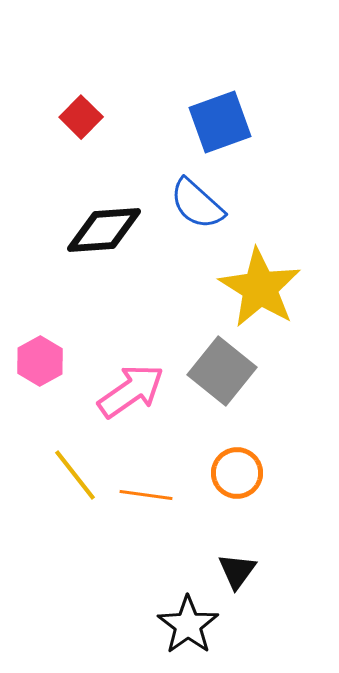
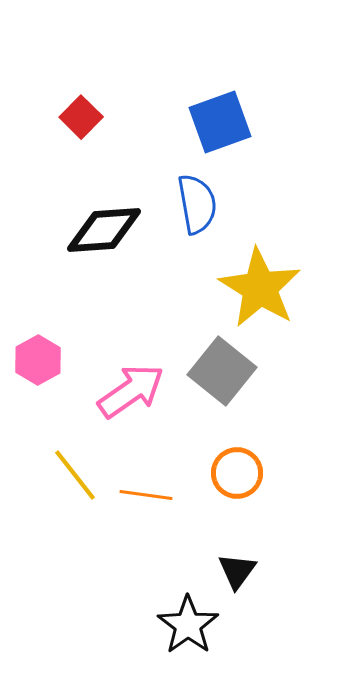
blue semicircle: rotated 142 degrees counterclockwise
pink hexagon: moved 2 px left, 1 px up
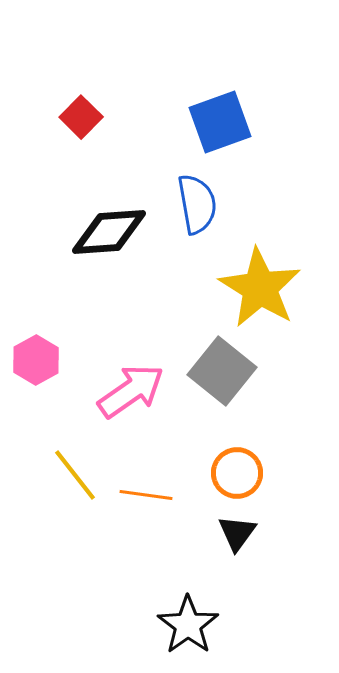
black diamond: moved 5 px right, 2 px down
pink hexagon: moved 2 px left
black triangle: moved 38 px up
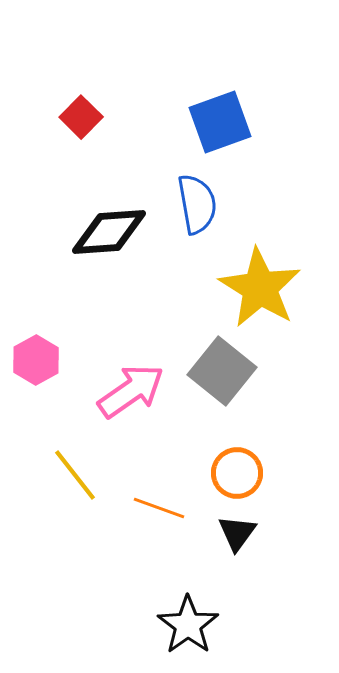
orange line: moved 13 px right, 13 px down; rotated 12 degrees clockwise
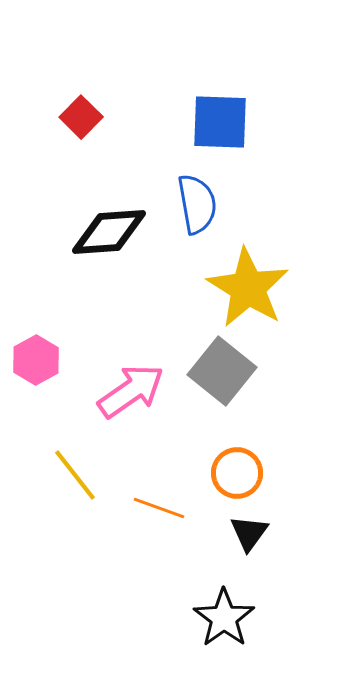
blue square: rotated 22 degrees clockwise
yellow star: moved 12 px left
black triangle: moved 12 px right
black star: moved 36 px right, 7 px up
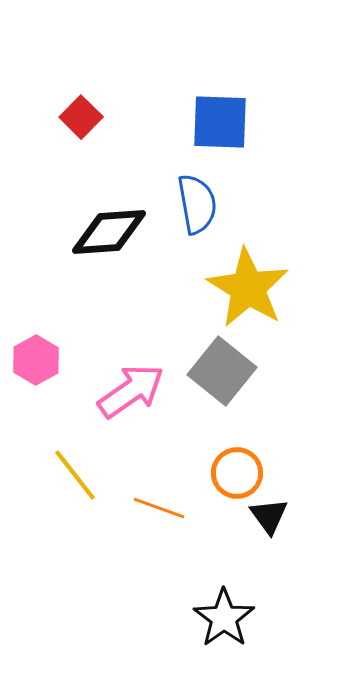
black triangle: moved 20 px right, 17 px up; rotated 12 degrees counterclockwise
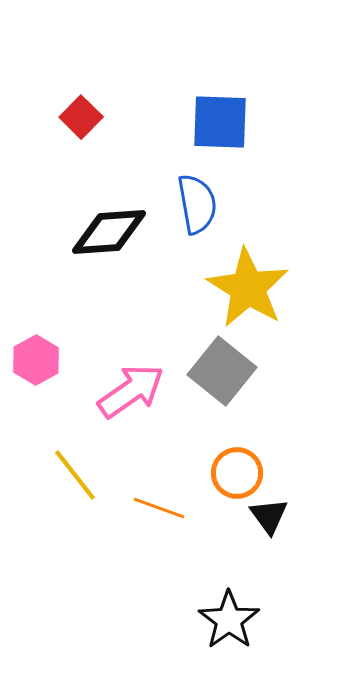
black star: moved 5 px right, 2 px down
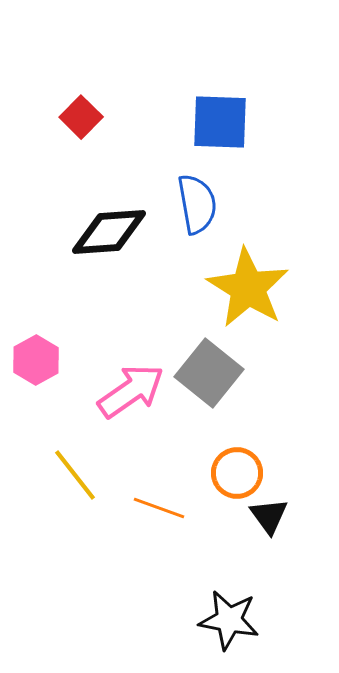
gray square: moved 13 px left, 2 px down
black star: rotated 26 degrees counterclockwise
